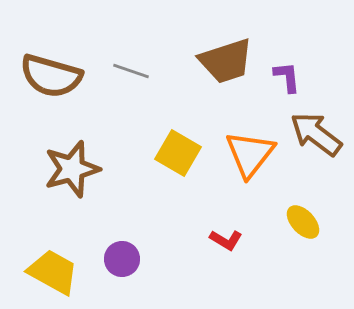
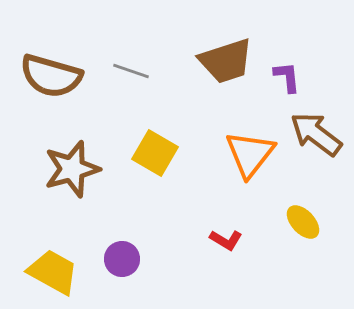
yellow square: moved 23 px left
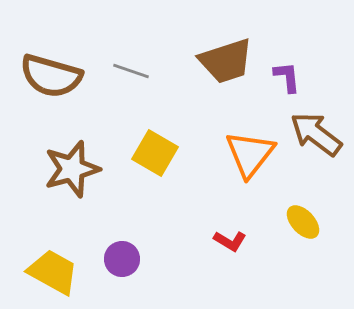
red L-shape: moved 4 px right, 1 px down
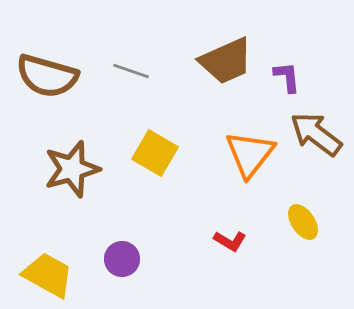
brown trapezoid: rotated 6 degrees counterclockwise
brown semicircle: moved 4 px left
yellow ellipse: rotated 9 degrees clockwise
yellow trapezoid: moved 5 px left, 3 px down
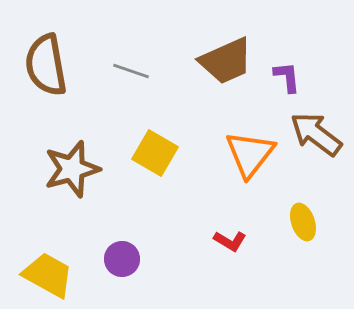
brown semicircle: moved 1 px left, 11 px up; rotated 64 degrees clockwise
yellow ellipse: rotated 15 degrees clockwise
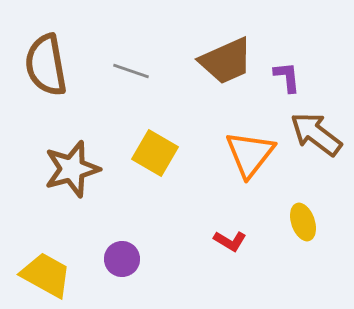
yellow trapezoid: moved 2 px left
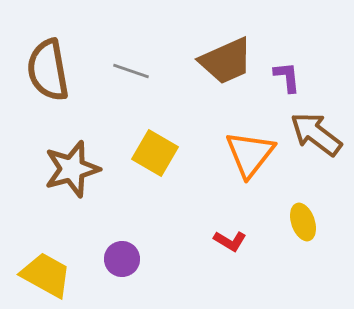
brown semicircle: moved 2 px right, 5 px down
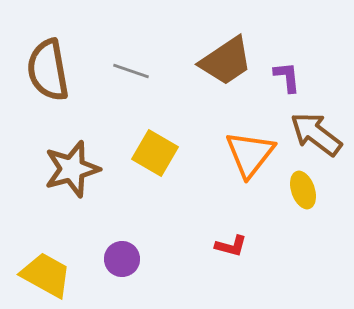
brown trapezoid: rotated 10 degrees counterclockwise
yellow ellipse: moved 32 px up
red L-shape: moved 1 px right, 5 px down; rotated 16 degrees counterclockwise
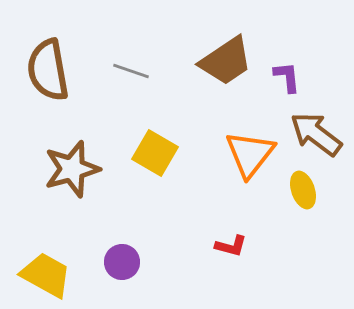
purple circle: moved 3 px down
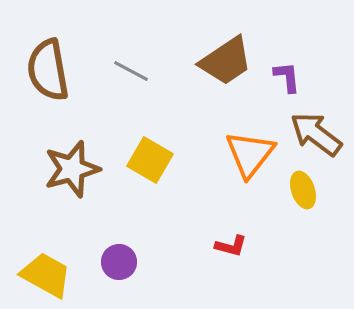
gray line: rotated 9 degrees clockwise
yellow square: moved 5 px left, 7 px down
purple circle: moved 3 px left
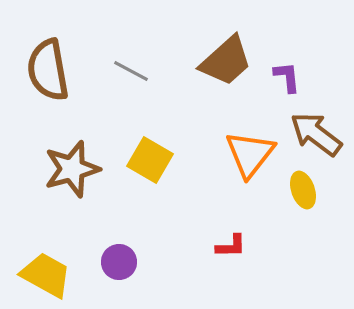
brown trapezoid: rotated 8 degrees counterclockwise
red L-shape: rotated 16 degrees counterclockwise
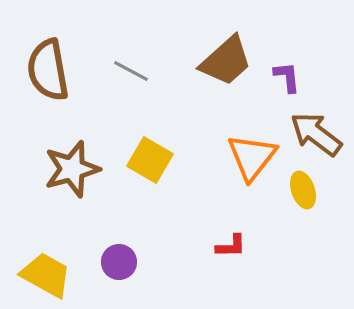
orange triangle: moved 2 px right, 3 px down
